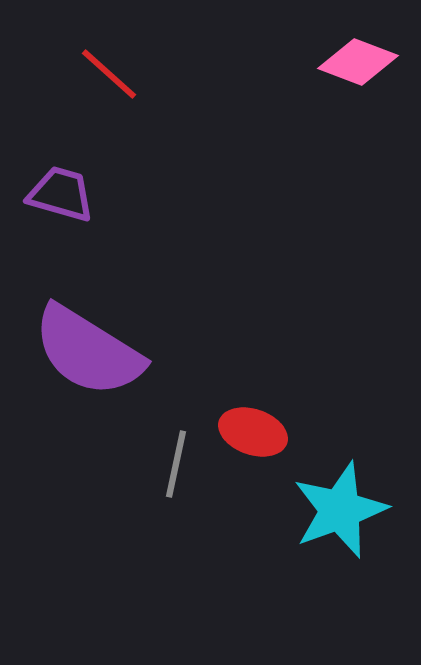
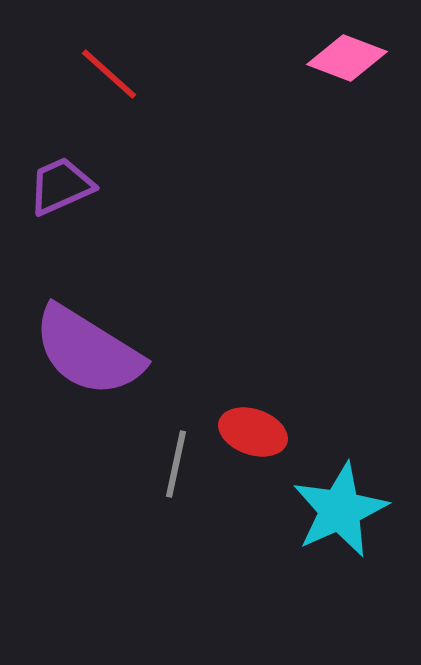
pink diamond: moved 11 px left, 4 px up
purple trapezoid: moved 8 px up; rotated 40 degrees counterclockwise
cyan star: rotated 4 degrees counterclockwise
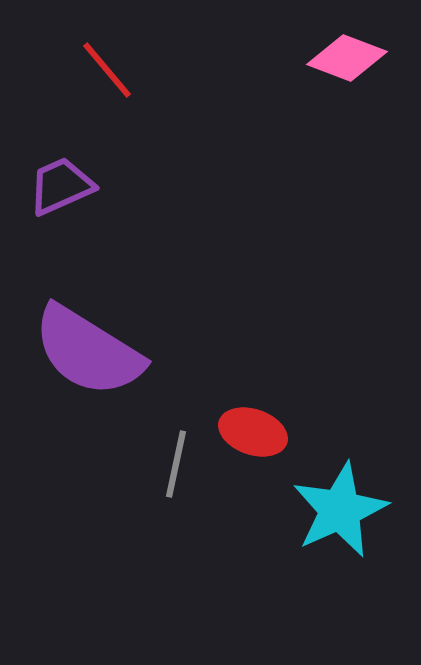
red line: moved 2 px left, 4 px up; rotated 8 degrees clockwise
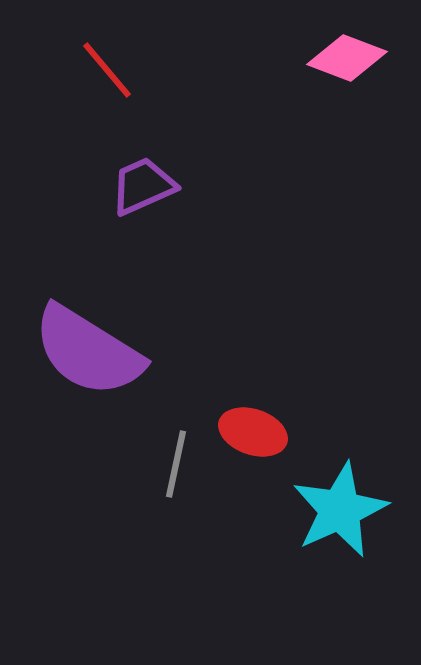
purple trapezoid: moved 82 px right
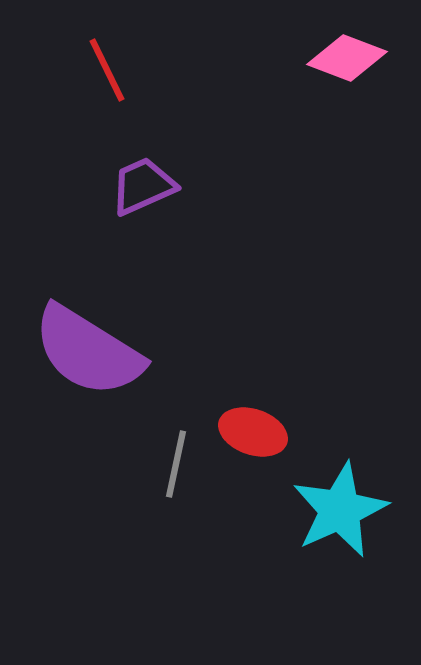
red line: rotated 14 degrees clockwise
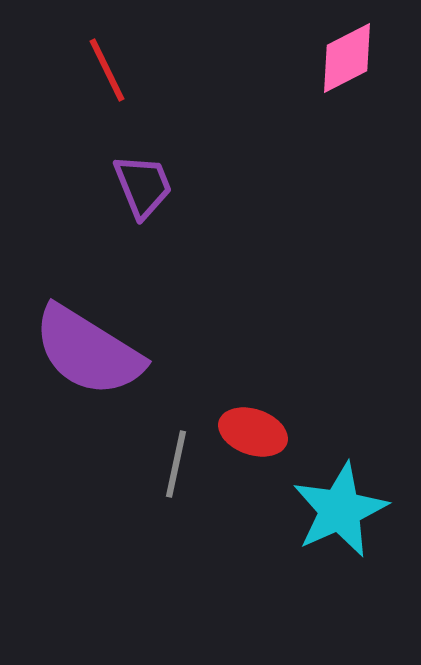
pink diamond: rotated 48 degrees counterclockwise
purple trapezoid: rotated 92 degrees clockwise
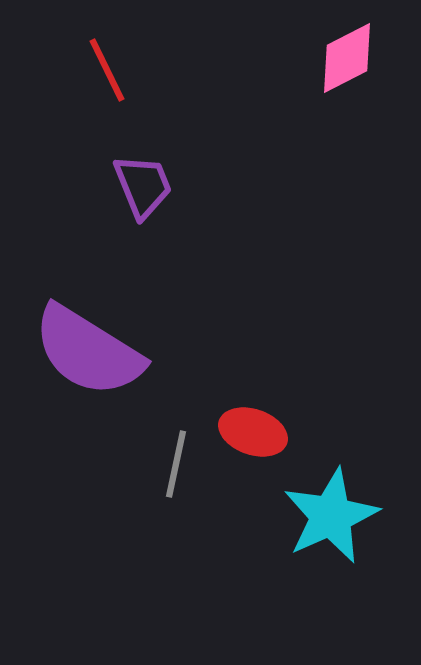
cyan star: moved 9 px left, 6 px down
